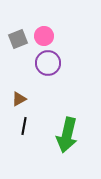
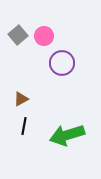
gray square: moved 4 px up; rotated 18 degrees counterclockwise
purple circle: moved 14 px right
brown triangle: moved 2 px right
green arrow: rotated 60 degrees clockwise
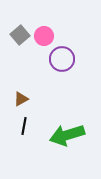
gray square: moved 2 px right
purple circle: moved 4 px up
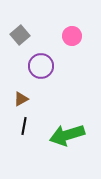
pink circle: moved 28 px right
purple circle: moved 21 px left, 7 px down
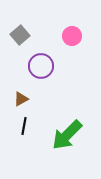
green arrow: rotated 28 degrees counterclockwise
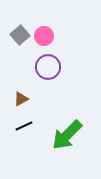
pink circle: moved 28 px left
purple circle: moved 7 px right, 1 px down
black line: rotated 54 degrees clockwise
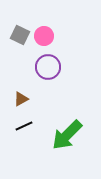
gray square: rotated 24 degrees counterclockwise
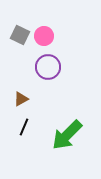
black line: moved 1 px down; rotated 42 degrees counterclockwise
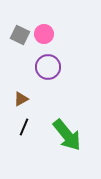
pink circle: moved 2 px up
green arrow: rotated 84 degrees counterclockwise
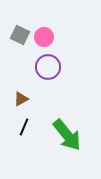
pink circle: moved 3 px down
